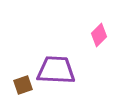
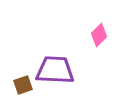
purple trapezoid: moved 1 px left
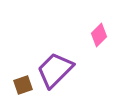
purple trapezoid: rotated 48 degrees counterclockwise
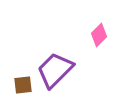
brown square: rotated 12 degrees clockwise
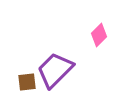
brown square: moved 4 px right, 3 px up
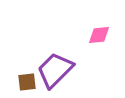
pink diamond: rotated 40 degrees clockwise
